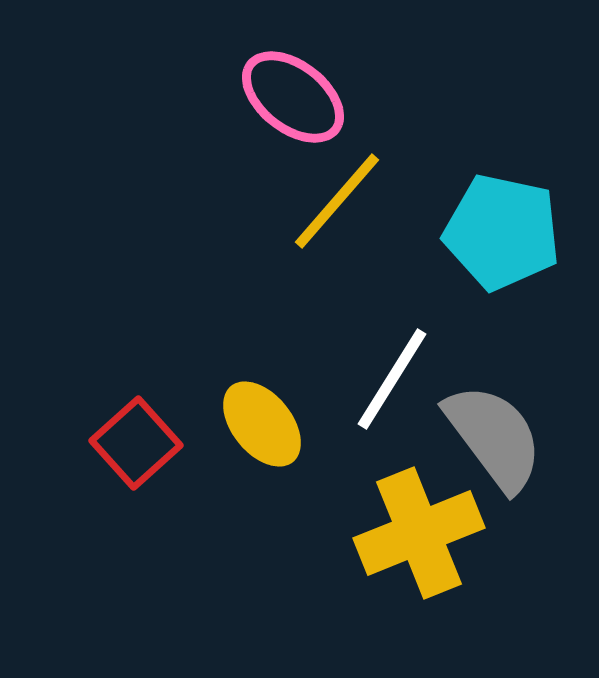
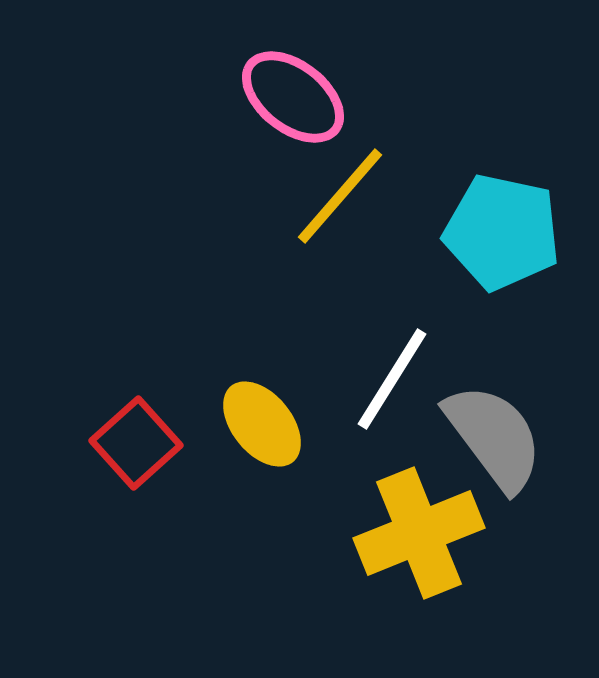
yellow line: moved 3 px right, 5 px up
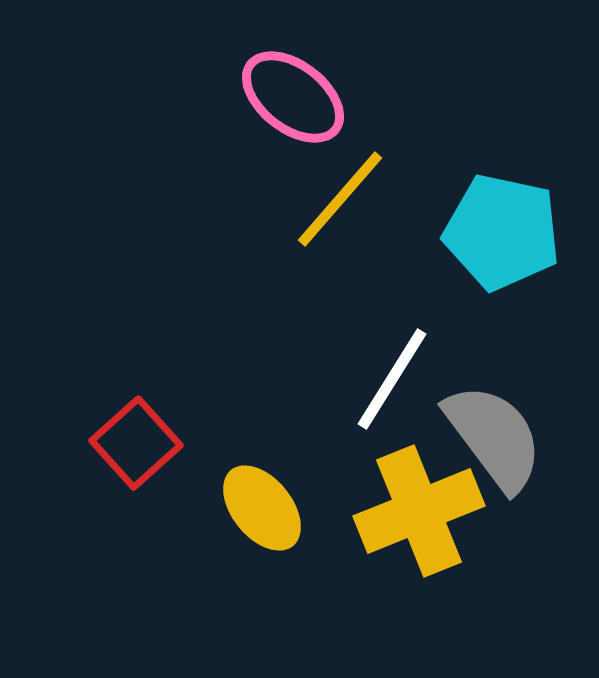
yellow line: moved 3 px down
yellow ellipse: moved 84 px down
yellow cross: moved 22 px up
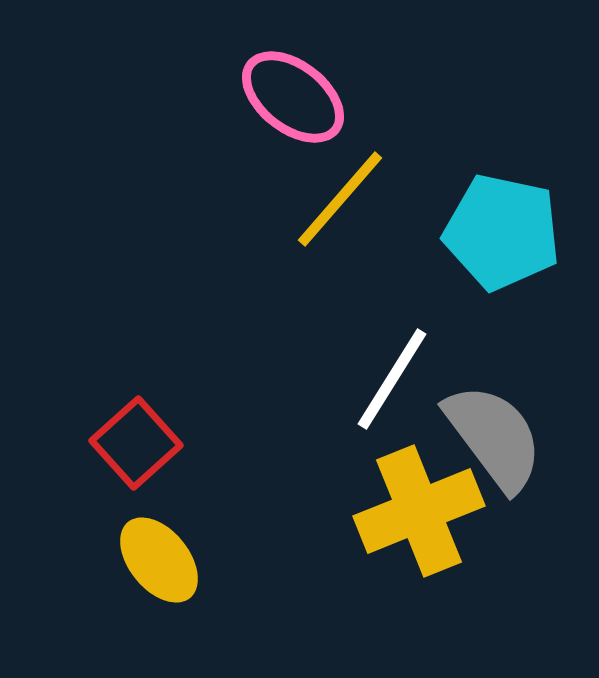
yellow ellipse: moved 103 px left, 52 px down
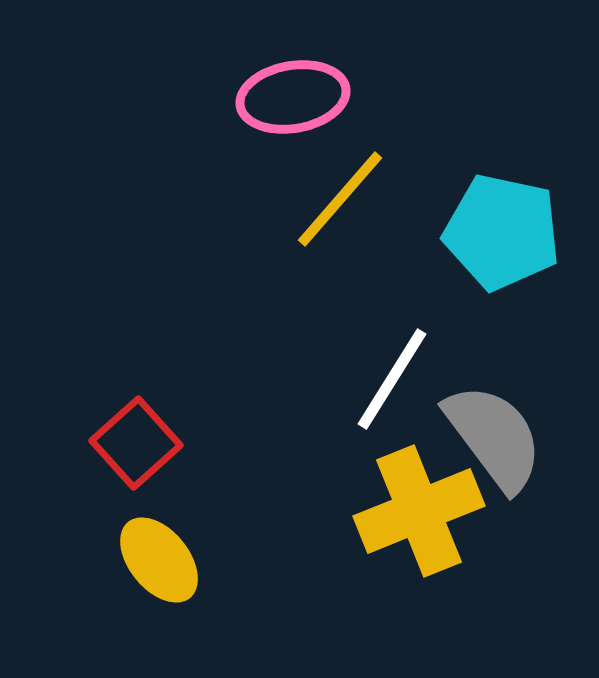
pink ellipse: rotated 48 degrees counterclockwise
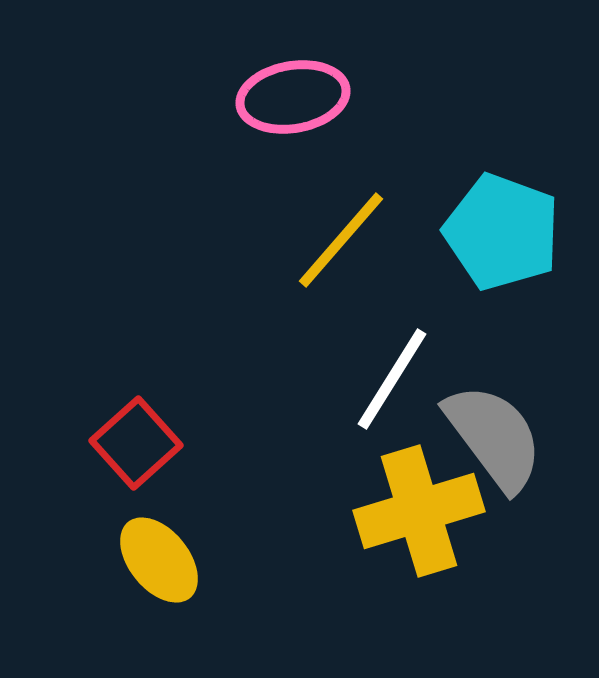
yellow line: moved 1 px right, 41 px down
cyan pentagon: rotated 8 degrees clockwise
yellow cross: rotated 5 degrees clockwise
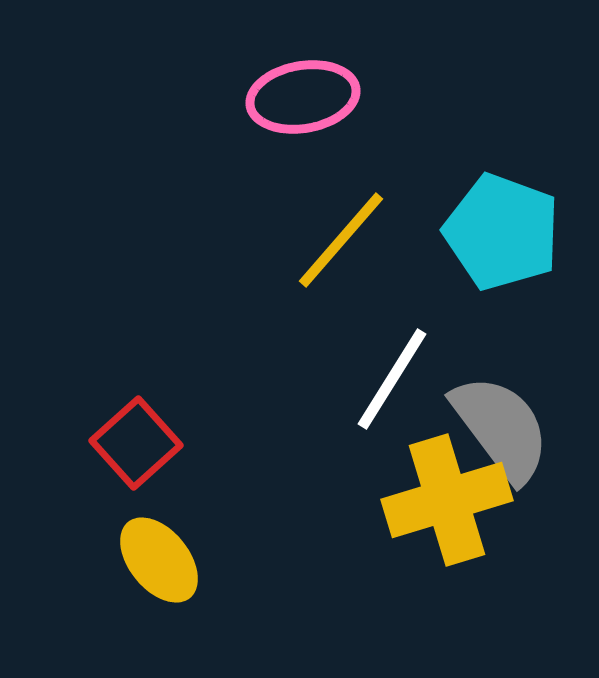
pink ellipse: moved 10 px right
gray semicircle: moved 7 px right, 9 px up
yellow cross: moved 28 px right, 11 px up
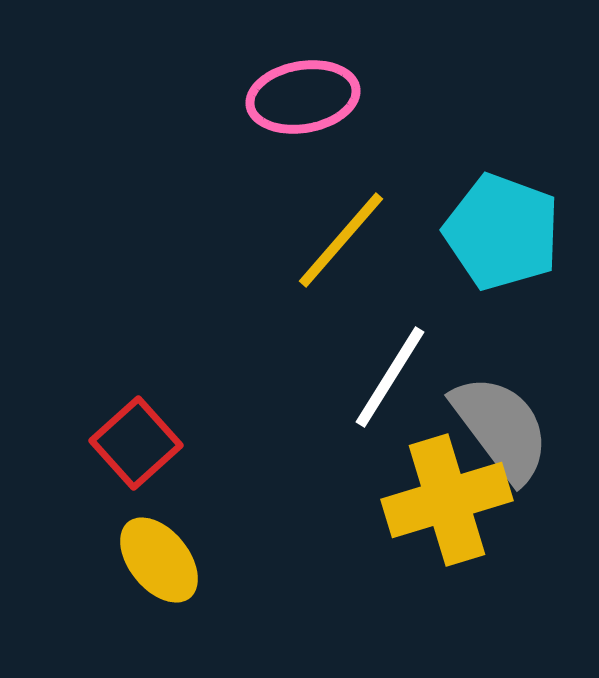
white line: moved 2 px left, 2 px up
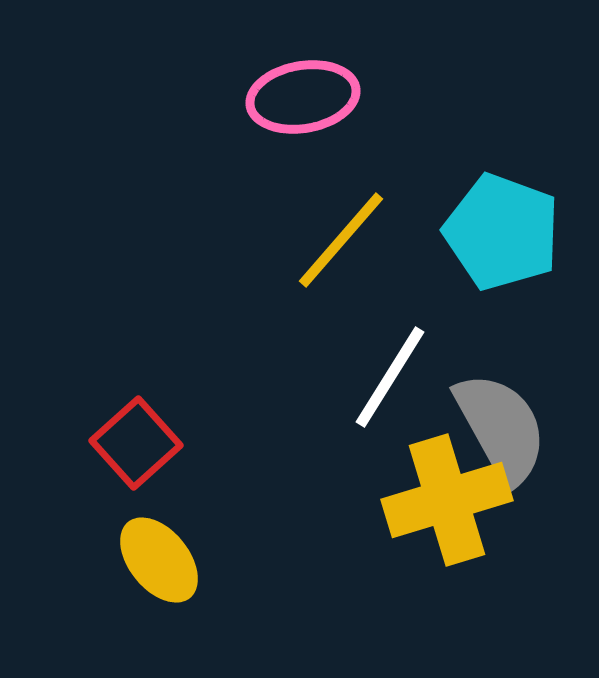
gray semicircle: rotated 8 degrees clockwise
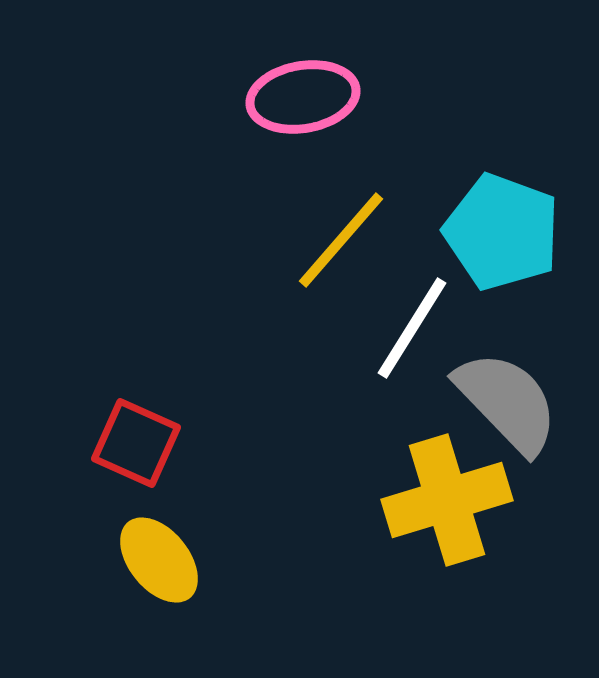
white line: moved 22 px right, 49 px up
gray semicircle: moved 6 px right, 26 px up; rotated 15 degrees counterclockwise
red square: rotated 24 degrees counterclockwise
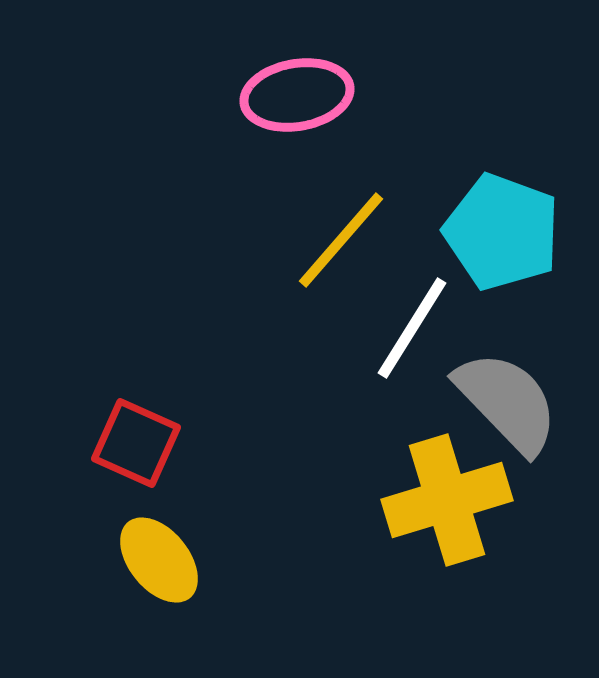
pink ellipse: moved 6 px left, 2 px up
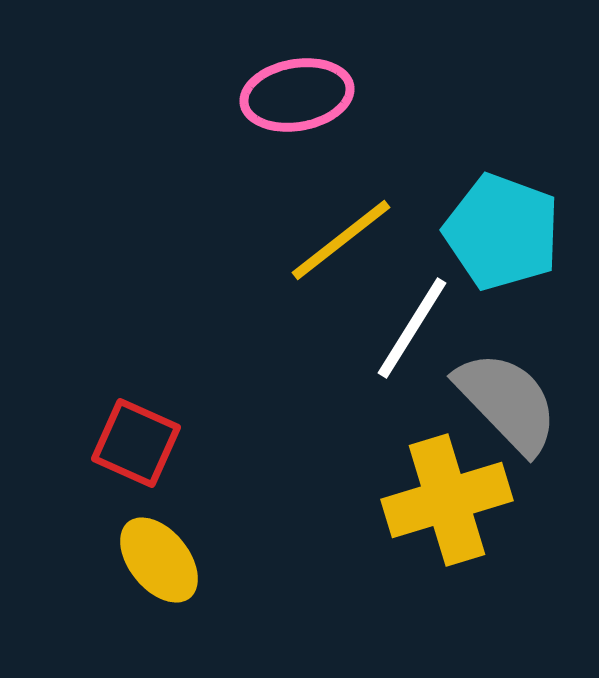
yellow line: rotated 11 degrees clockwise
